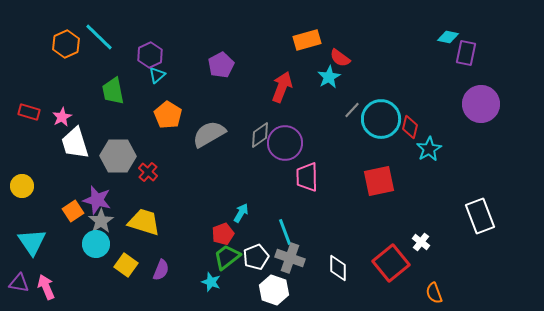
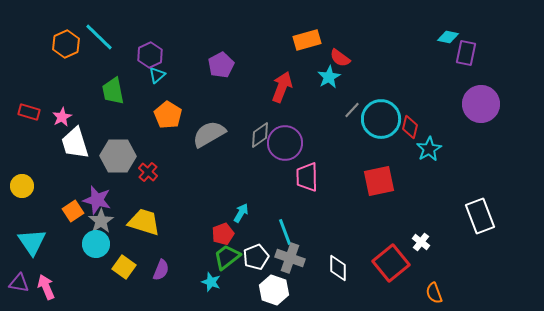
yellow square at (126, 265): moved 2 px left, 2 px down
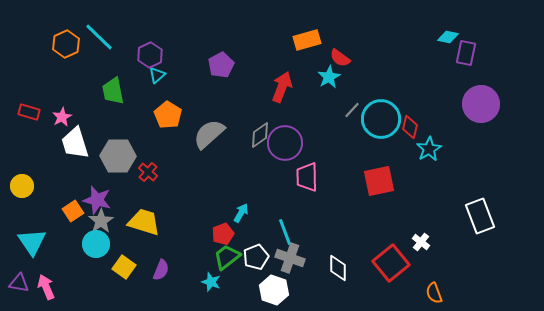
gray semicircle at (209, 134): rotated 12 degrees counterclockwise
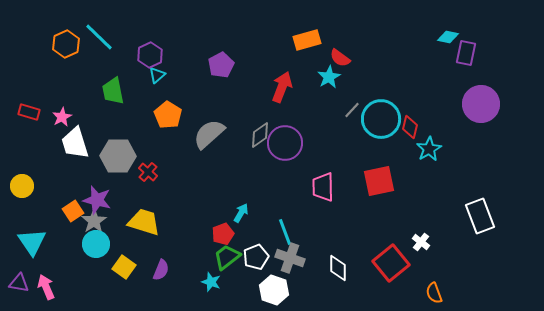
pink trapezoid at (307, 177): moved 16 px right, 10 px down
gray star at (101, 221): moved 7 px left
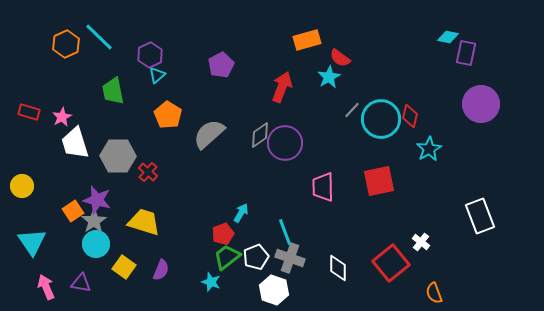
red diamond at (410, 127): moved 11 px up
purple triangle at (19, 283): moved 62 px right
